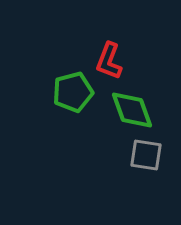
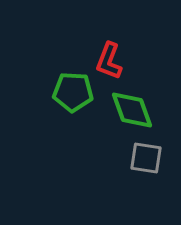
green pentagon: rotated 18 degrees clockwise
gray square: moved 3 px down
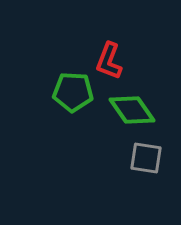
green diamond: rotated 15 degrees counterclockwise
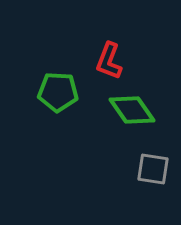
green pentagon: moved 15 px left
gray square: moved 7 px right, 11 px down
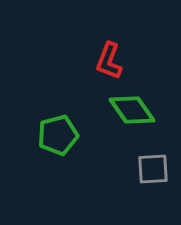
green pentagon: moved 43 px down; rotated 18 degrees counterclockwise
gray square: rotated 12 degrees counterclockwise
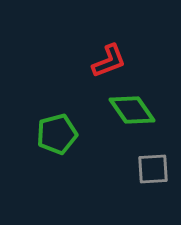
red L-shape: rotated 132 degrees counterclockwise
green pentagon: moved 1 px left, 1 px up
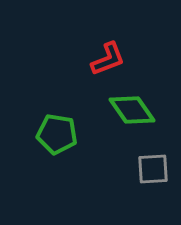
red L-shape: moved 1 px left, 2 px up
green pentagon: rotated 24 degrees clockwise
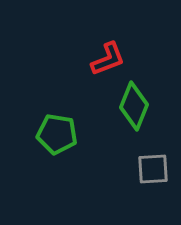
green diamond: moved 2 px right, 4 px up; rotated 57 degrees clockwise
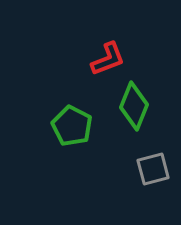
green pentagon: moved 15 px right, 8 px up; rotated 18 degrees clockwise
gray square: rotated 12 degrees counterclockwise
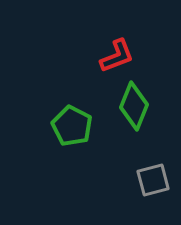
red L-shape: moved 9 px right, 3 px up
gray square: moved 11 px down
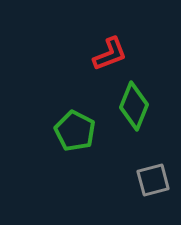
red L-shape: moved 7 px left, 2 px up
green pentagon: moved 3 px right, 5 px down
